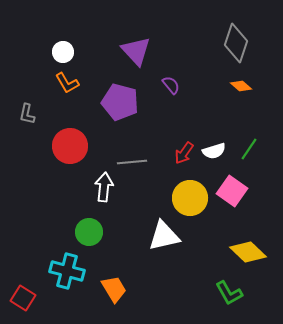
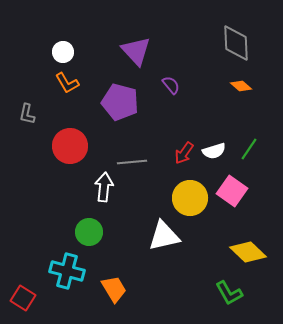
gray diamond: rotated 21 degrees counterclockwise
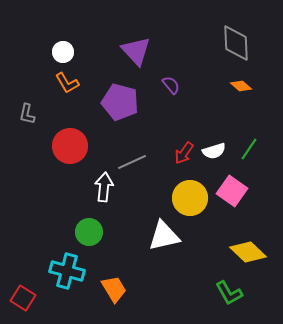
gray line: rotated 20 degrees counterclockwise
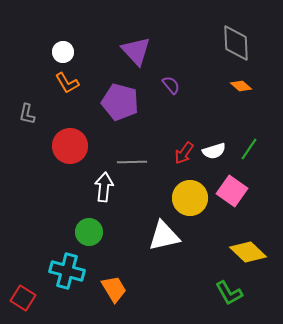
gray line: rotated 24 degrees clockwise
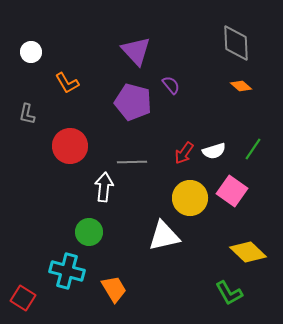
white circle: moved 32 px left
purple pentagon: moved 13 px right
green line: moved 4 px right
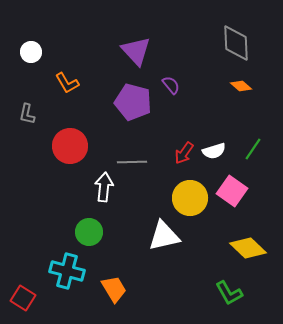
yellow diamond: moved 4 px up
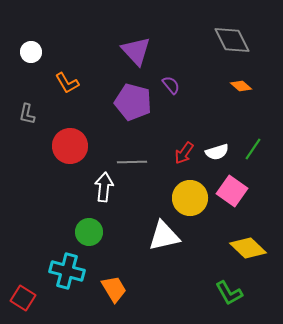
gray diamond: moved 4 px left, 3 px up; rotated 24 degrees counterclockwise
white semicircle: moved 3 px right, 1 px down
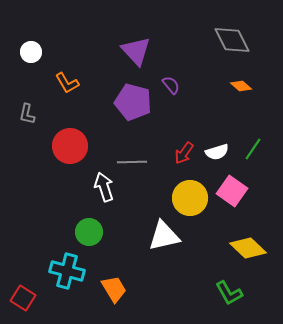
white arrow: rotated 24 degrees counterclockwise
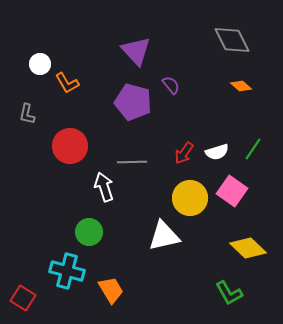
white circle: moved 9 px right, 12 px down
orange trapezoid: moved 3 px left, 1 px down
